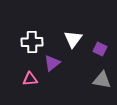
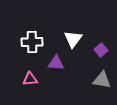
purple square: moved 1 px right, 1 px down; rotated 24 degrees clockwise
purple triangle: moved 4 px right; rotated 42 degrees clockwise
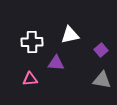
white triangle: moved 3 px left, 4 px up; rotated 42 degrees clockwise
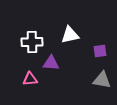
purple square: moved 1 px left, 1 px down; rotated 32 degrees clockwise
purple triangle: moved 5 px left
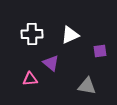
white triangle: rotated 12 degrees counterclockwise
white cross: moved 8 px up
purple triangle: rotated 36 degrees clockwise
gray triangle: moved 15 px left, 6 px down
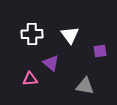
white triangle: rotated 42 degrees counterclockwise
gray triangle: moved 2 px left
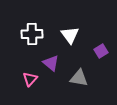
purple square: moved 1 px right; rotated 24 degrees counterclockwise
pink triangle: rotated 42 degrees counterclockwise
gray triangle: moved 6 px left, 8 px up
